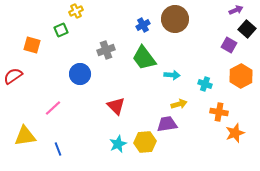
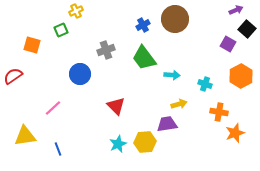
purple square: moved 1 px left, 1 px up
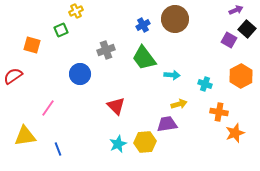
purple square: moved 1 px right, 4 px up
pink line: moved 5 px left; rotated 12 degrees counterclockwise
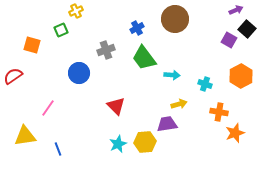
blue cross: moved 6 px left, 3 px down
blue circle: moved 1 px left, 1 px up
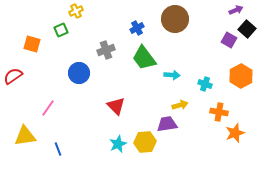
orange square: moved 1 px up
yellow arrow: moved 1 px right, 1 px down
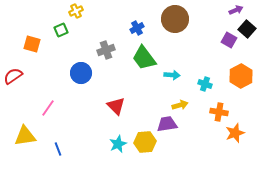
blue circle: moved 2 px right
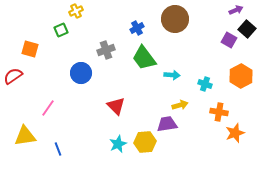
orange square: moved 2 px left, 5 px down
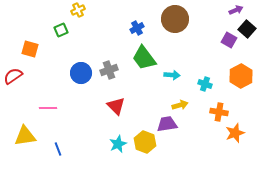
yellow cross: moved 2 px right, 1 px up
gray cross: moved 3 px right, 20 px down
pink line: rotated 54 degrees clockwise
yellow hexagon: rotated 25 degrees clockwise
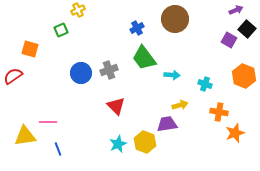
orange hexagon: moved 3 px right; rotated 10 degrees counterclockwise
pink line: moved 14 px down
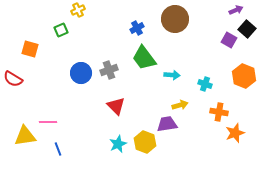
red semicircle: moved 3 px down; rotated 114 degrees counterclockwise
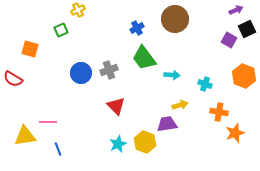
black square: rotated 24 degrees clockwise
